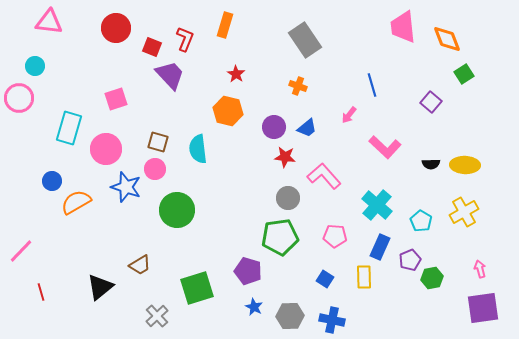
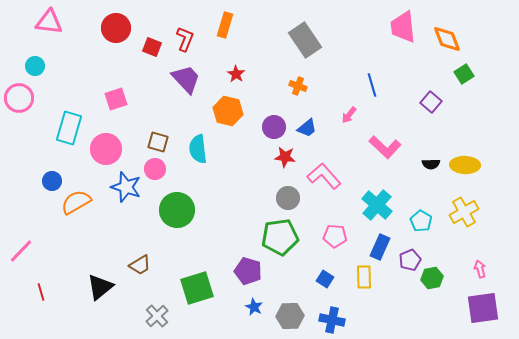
purple trapezoid at (170, 75): moved 16 px right, 4 px down
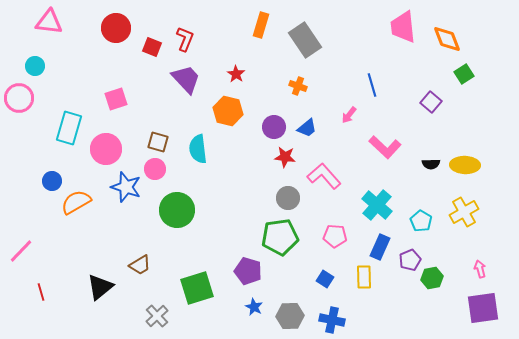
orange rectangle at (225, 25): moved 36 px right
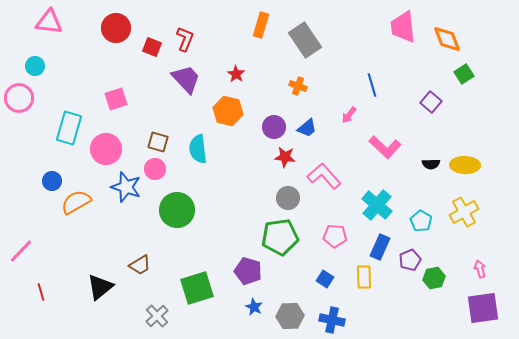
green hexagon at (432, 278): moved 2 px right
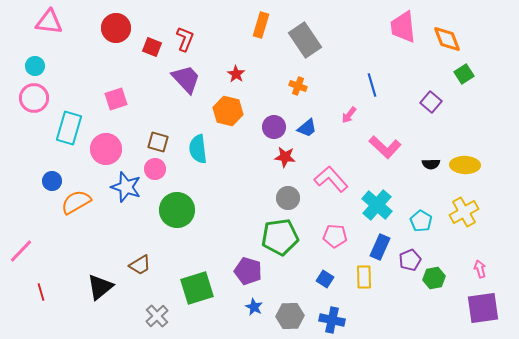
pink circle at (19, 98): moved 15 px right
pink L-shape at (324, 176): moved 7 px right, 3 px down
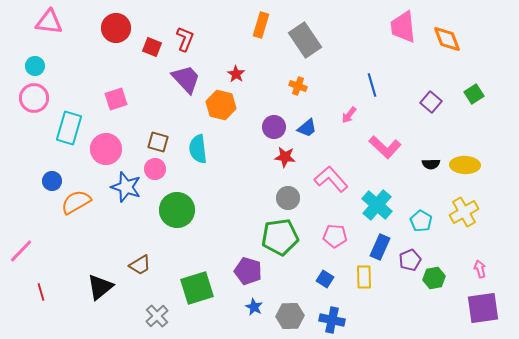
green square at (464, 74): moved 10 px right, 20 px down
orange hexagon at (228, 111): moved 7 px left, 6 px up
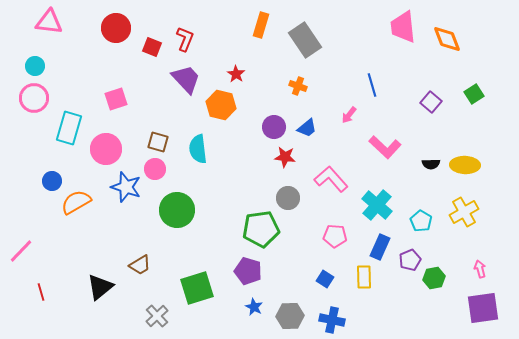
green pentagon at (280, 237): moved 19 px left, 8 px up
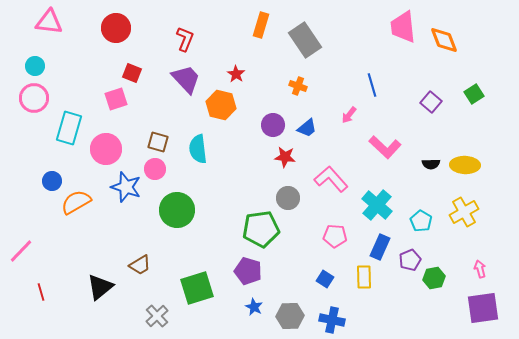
orange diamond at (447, 39): moved 3 px left, 1 px down
red square at (152, 47): moved 20 px left, 26 px down
purple circle at (274, 127): moved 1 px left, 2 px up
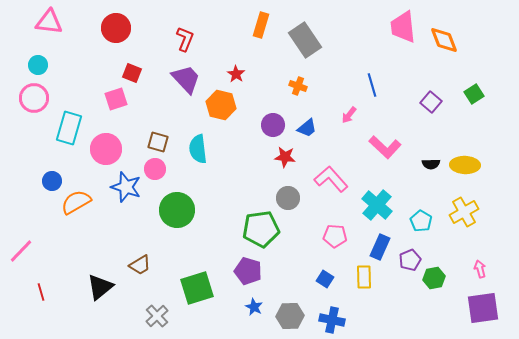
cyan circle at (35, 66): moved 3 px right, 1 px up
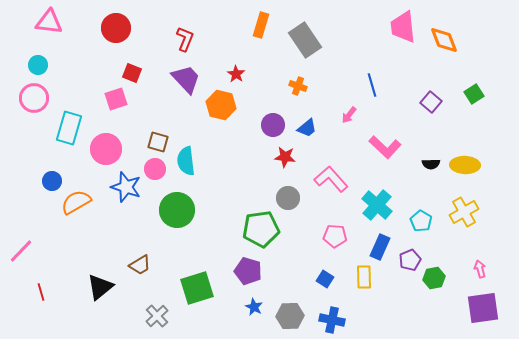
cyan semicircle at (198, 149): moved 12 px left, 12 px down
